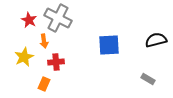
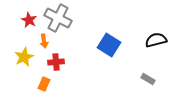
blue square: rotated 35 degrees clockwise
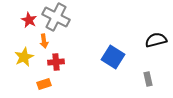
gray cross: moved 2 px left, 1 px up
blue square: moved 4 px right, 12 px down
gray rectangle: rotated 48 degrees clockwise
orange rectangle: rotated 48 degrees clockwise
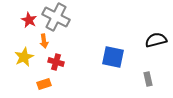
blue square: rotated 20 degrees counterclockwise
red cross: rotated 21 degrees clockwise
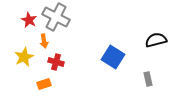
blue square: rotated 20 degrees clockwise
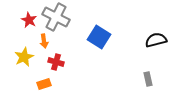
blue square: moved 14 px left, 20 px up
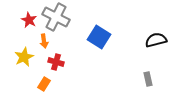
orange rectangle: rotated 40 degrees counterclockwise
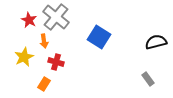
gray cross: rotated 12 degrees clockwise
black semicircle: moved 2 px down
gray rectangle: rotated 24 degrees counterclockwise
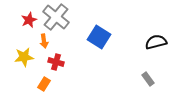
red star: rotated 21 degrees clockwise
yellow star: rotated 18 degrees clockwise
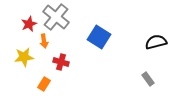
red star: moved 4 px down
red cross: moved 5 px right
